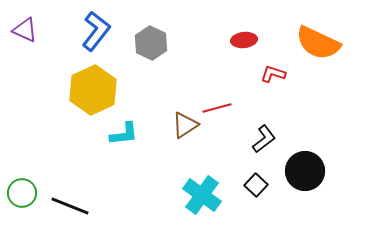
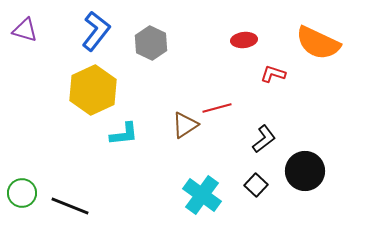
purple triangle: rotated 8 degrees counterclockwise
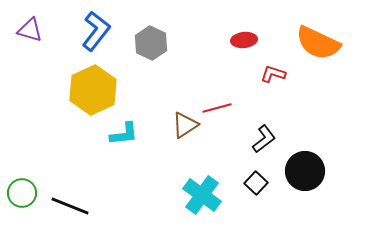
purple triangle: moved 5 px right
black square: moved 2 px up
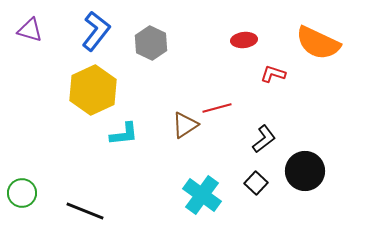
black line: moved 15 px right, 5 px down
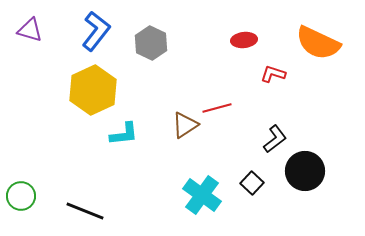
black L-shape: moved 11 px right
black square: moved 4 px left
green circle: moved 1 px left, 3 px down
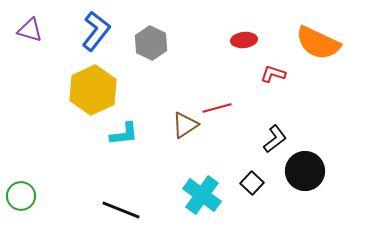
black line: moved 36 px right, 1 px up
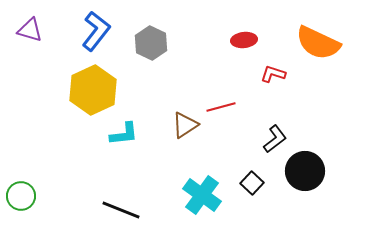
red line: moved 4 px right, 1 px up
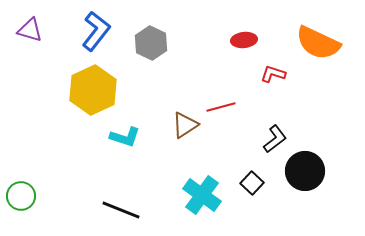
cyan L-shape: moved 1 px right, 3 px down; rotated 24 degrees clockwise
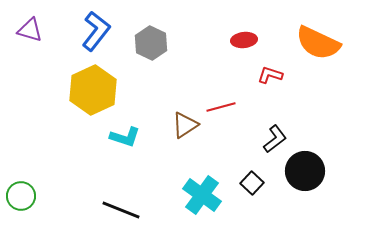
red L-shape: moved 3 px left, 1 px down
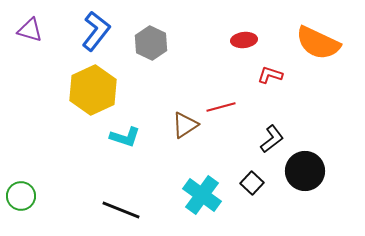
black L-shape: moved 3 px left
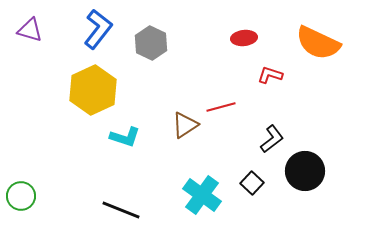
blue L-shape: moved 2 px right, 2 px up
red ellipse: moved 2 px up
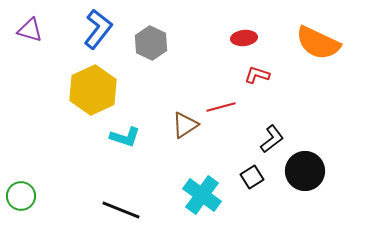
red L-shape: moved 13 px left
black square: moved 6 px up; rotated 15 degrees clockwise
